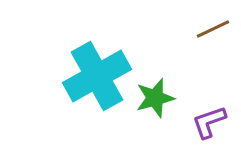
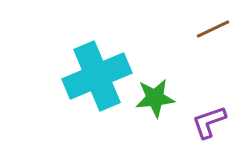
cyan cross: rotated 6 degrees clockwise
green star: rotated 9 degrees clockwise
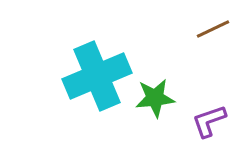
purple L-shape: moved 1 px up
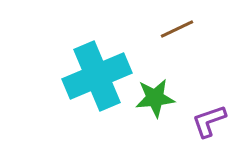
brown line: moved 36 px left
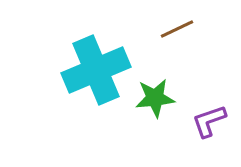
cyan cross: moved 1 px left, 6 px up
